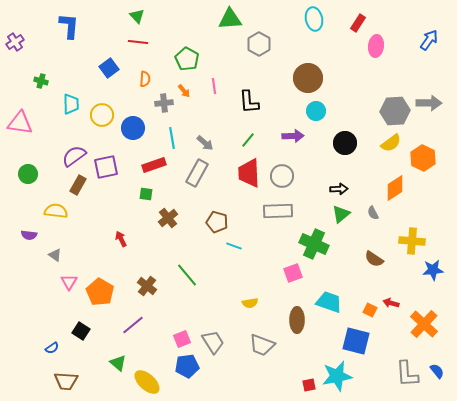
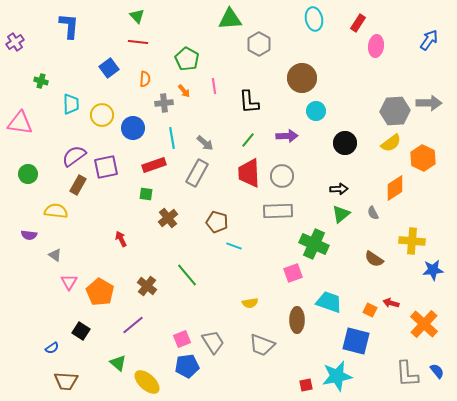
brown circle at (308, 78): moved 6 px left
purple arrow at (293, 136): moved 6 px left
red square at (309, 385): moved 3 px left
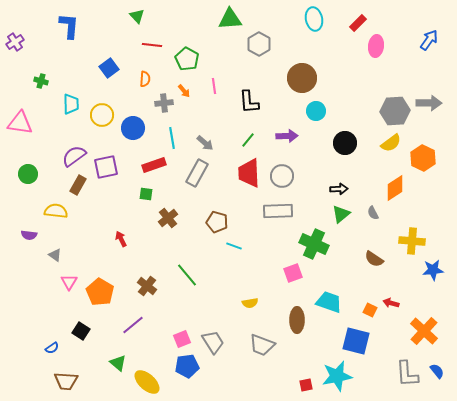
red rectangle at (358, 23): rotated 12 degrees clockwise
red line at (138, 42): moved 14 px right, 3 px down
orange cross at (424, 324): moved 7 px down
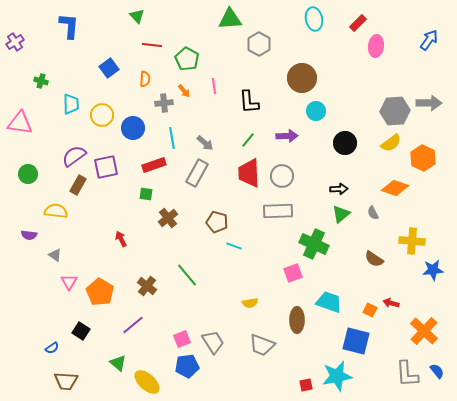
orange diamond at (395, 188): rotated 52 degrees clockwise
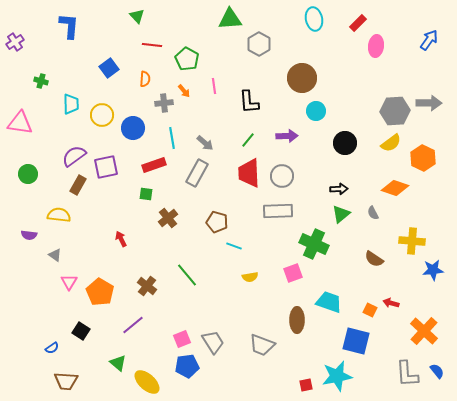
yellow semicircle at (56, 211): moved 3 px right, 4 px down
yellow semicircle at (250, 303): moved 26 px up
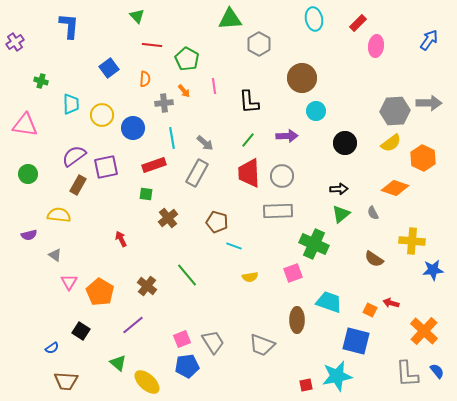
pink triangle at (20, 123): moved 5 px right, 2 px down
purple semicircle at (29, 235): rotated 21 degrees counterclockwise
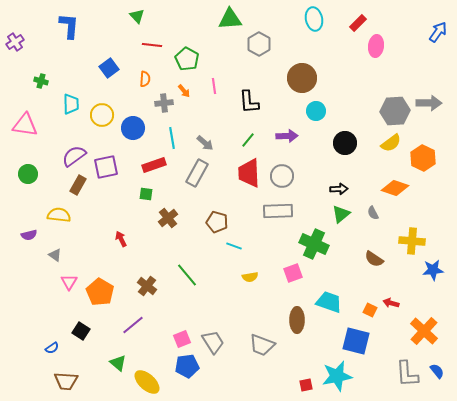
blue arrow at (429, 40): moved 9 px right, 8 px up
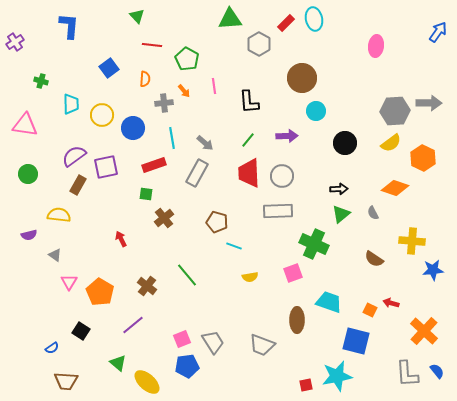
red rectangle at (358, 23): moved 72 px left
brown cross at (168, 218): moved 4 px left
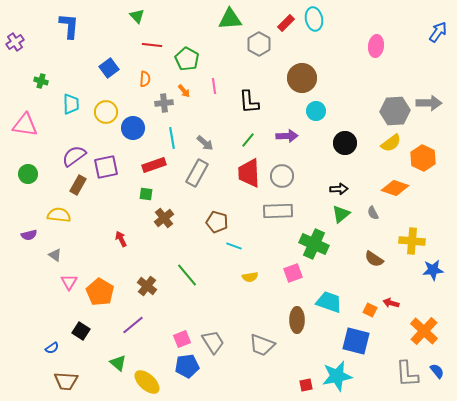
yellow circle at (102, 115): moved 4 px right, 3 px up
